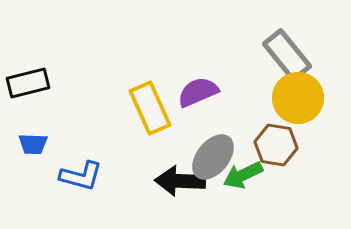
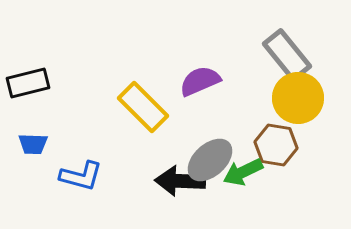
purple semicircle: moved 2 px right, 11 px up
yellow rectangle: moved 7 px left, 1 px up; rotated 21 degrees counterclockwise
gray ellipse: moved 3 px left, 3 px down; rotated 9 degrees clockwise
green arrow: moved 3 px up
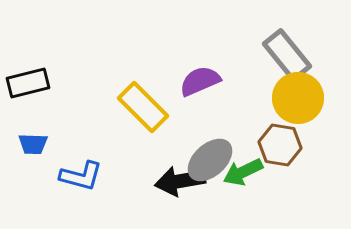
brown hexagon: moved 4 px right
black arrow: rotated 12 degrees counterclockwise
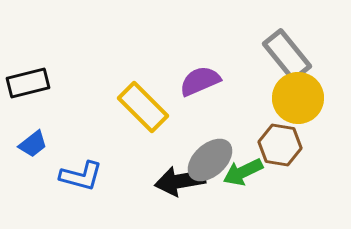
blue trapezoid: rotated 40 degrees counterclockwise
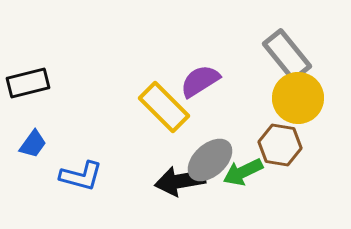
purple semicircle: rotated 9 degrees counterclockwise
yellow rectangle: moved 21 px right
blue trapezoid: rotated 16 degrees counterclockwise
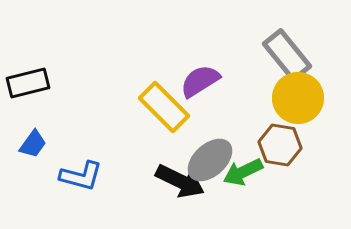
black arrow: rotated 144 degrees counterclockwise
